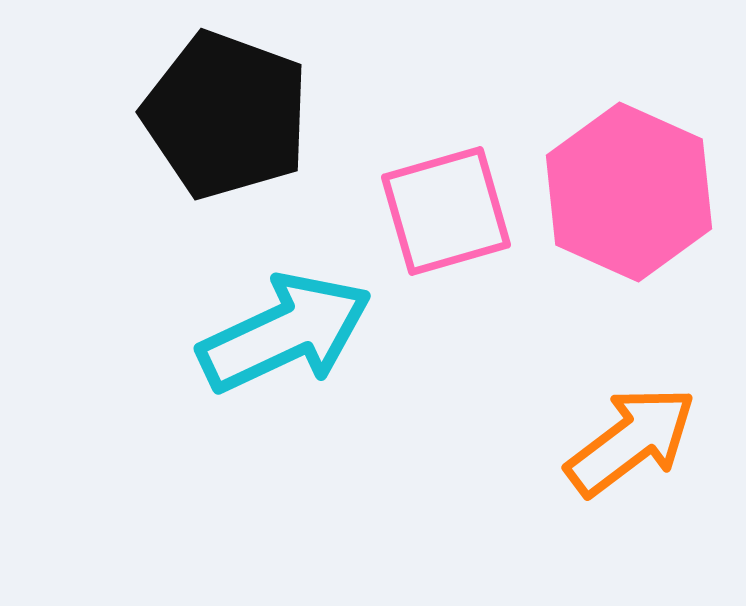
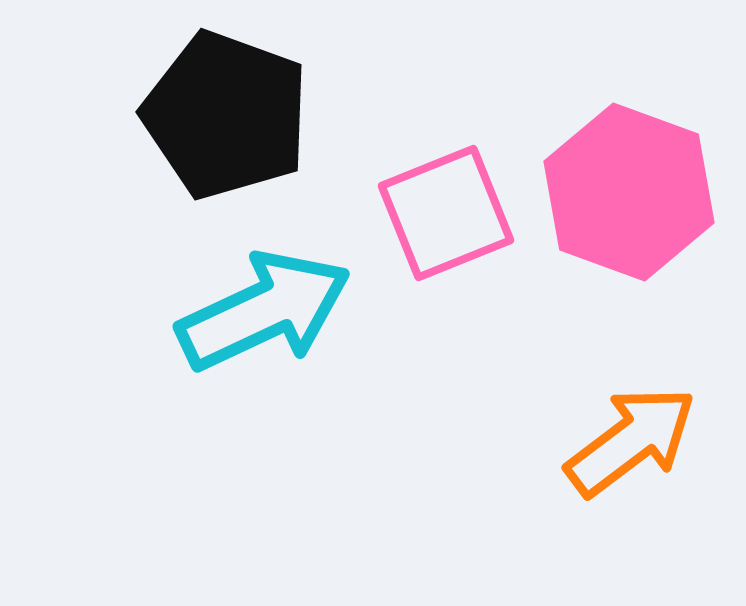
pink hexagon: rotated 4 degrees counterclockwise
pink square: moved 2 px down; rotated 6 degrees counterclockwise
cyan arrow: moved 21 px left, 22 px up
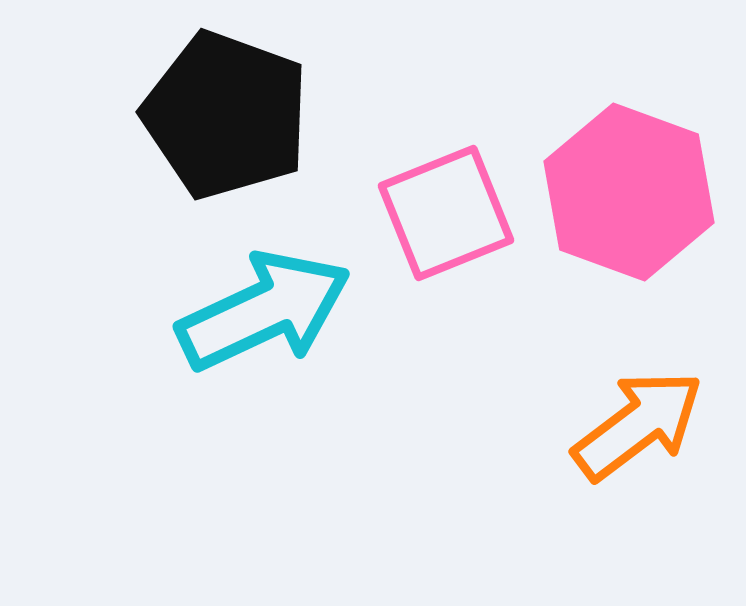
orange arrow: moved 7 px right, 16 px up
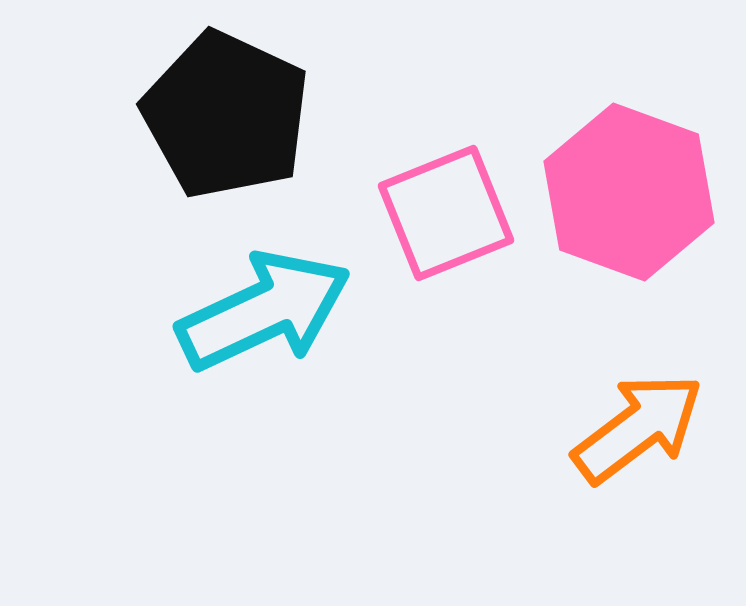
black pentagon: rotated 5 degrees clockwise
orange arrow: moved 3 px down
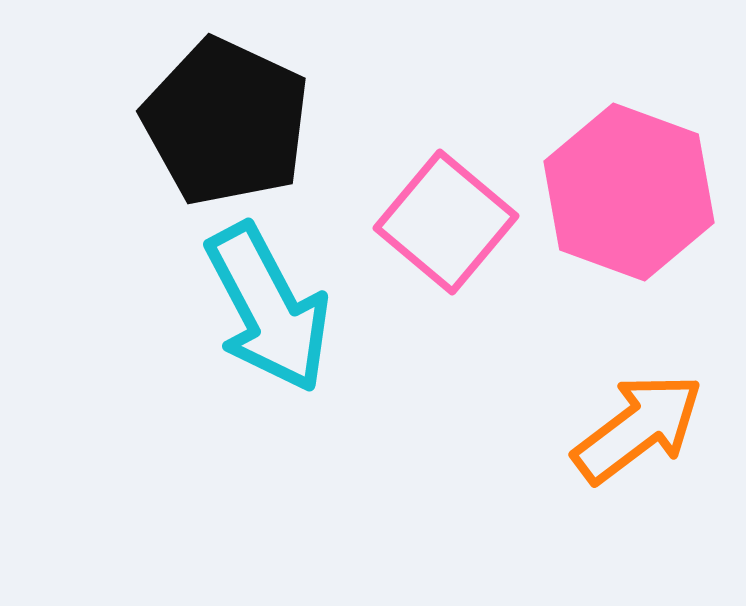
black pentagon: moved 7 px down
pink square: moved 9 px down; rotated 28 degrees counterclockwise
cyan arrow: moved 4 px right, 3 px up; rotated 87 degrees clockwise
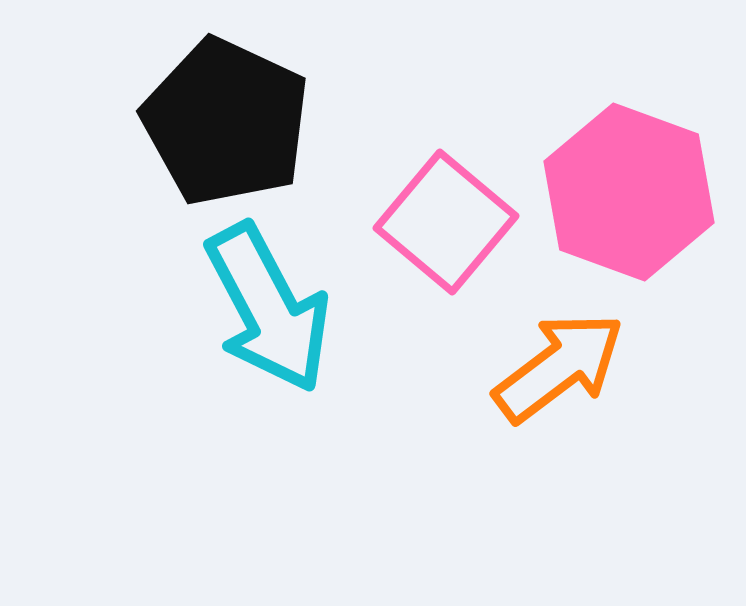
orange arrow: moved 79 px left, 61 px up
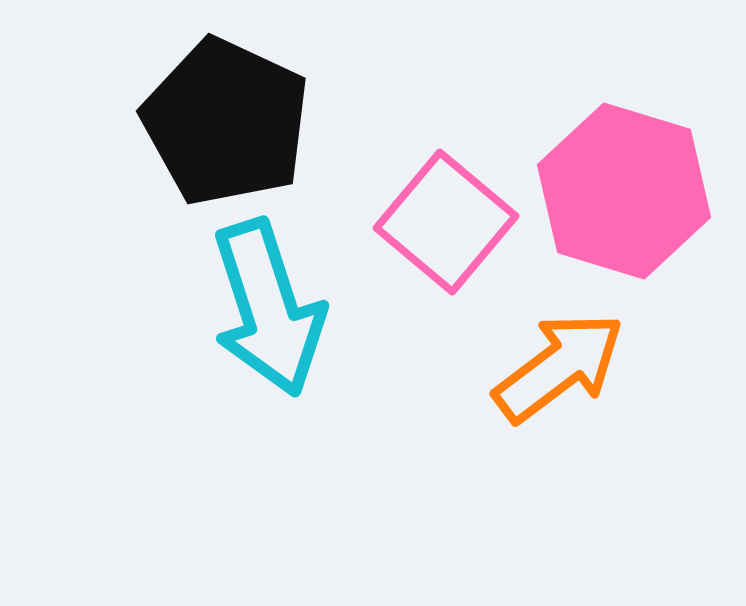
pink hexagon: moved 5 px left, 1 px up; rotated 3 degrees counterclockwise
cyan arrow: rotated 10 degrees clockwise
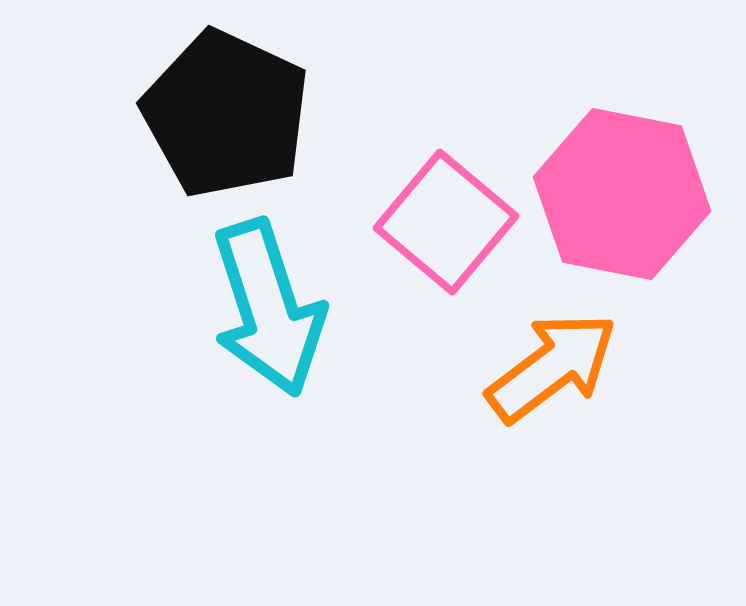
black pentagon: moved 8 px up
pink hexagon: moved 2 px left, 3 px down; rotated 6 degrees counterclockwise
orange arrow: moved 7 px left
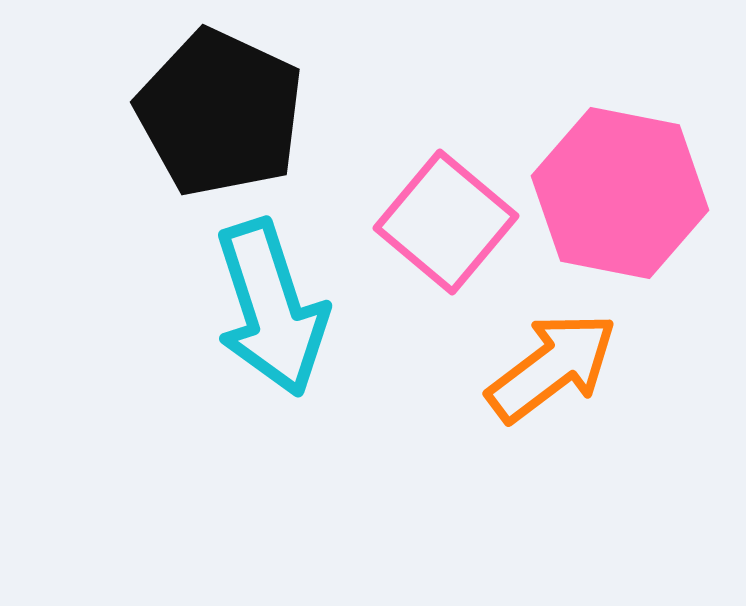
black pentagon: moved 6 px left, 1 px up
pink hexagon: moved 2 px left, 1 px up
cyan arrow: moved 3 px right
